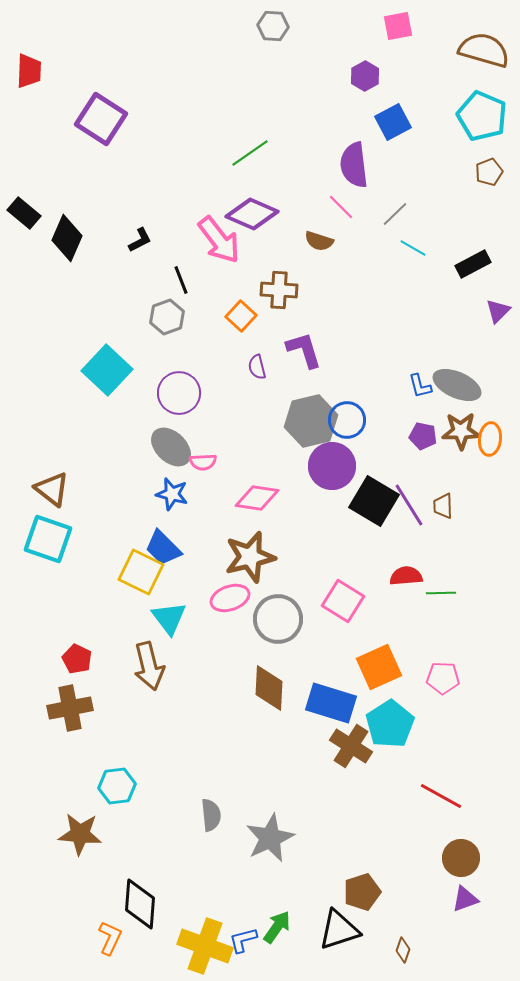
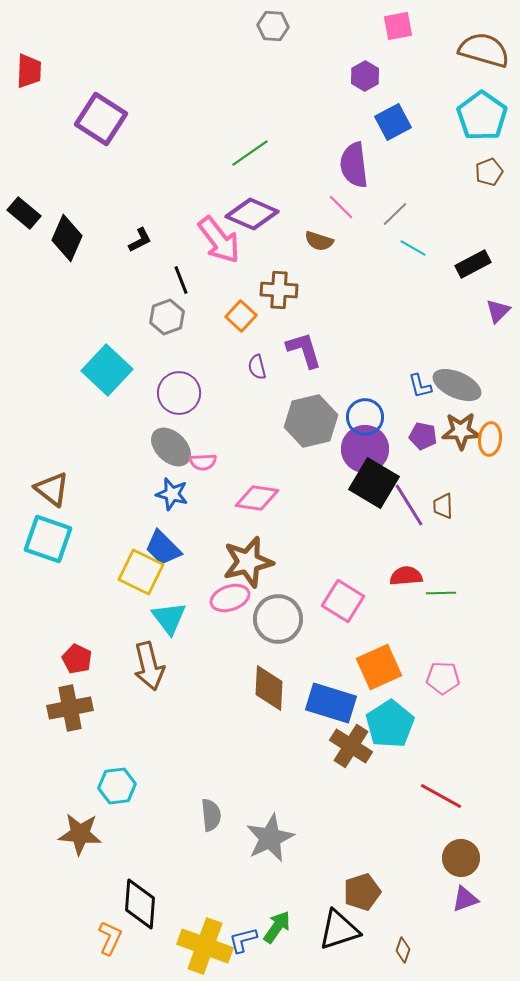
cyan pentagon at (482, 116): rotated 12 degrees clockwise
blue circle at (347, 420): moved 18 px right, 3 px up
purple circle at (332, 466): moved 33 px right, 17 px up
black square at (374, 501): moved 18 px up
brown star at (250, 557): moved 2 px left, 5 px down
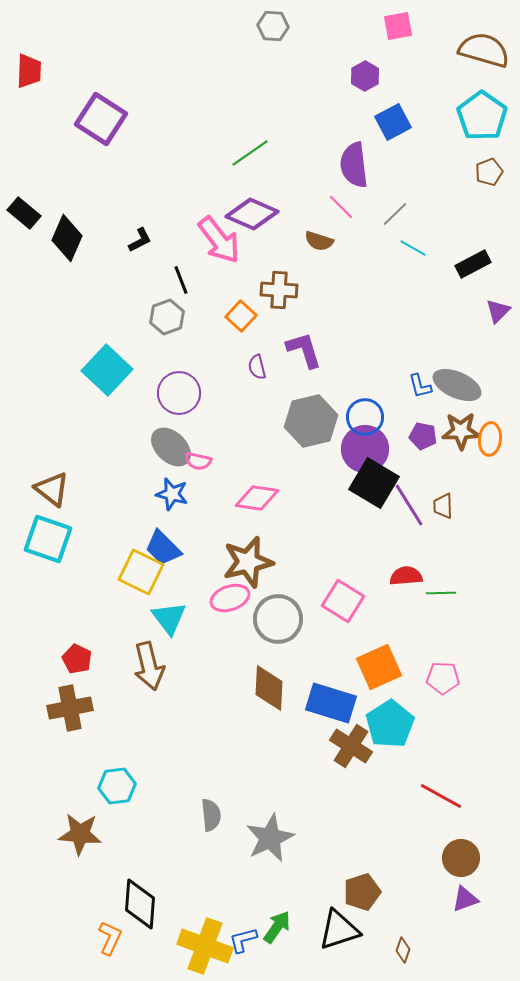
pink semicircle at (203, 462): moved 5 px left, 1 px up; rotated 16 degrees clockwise
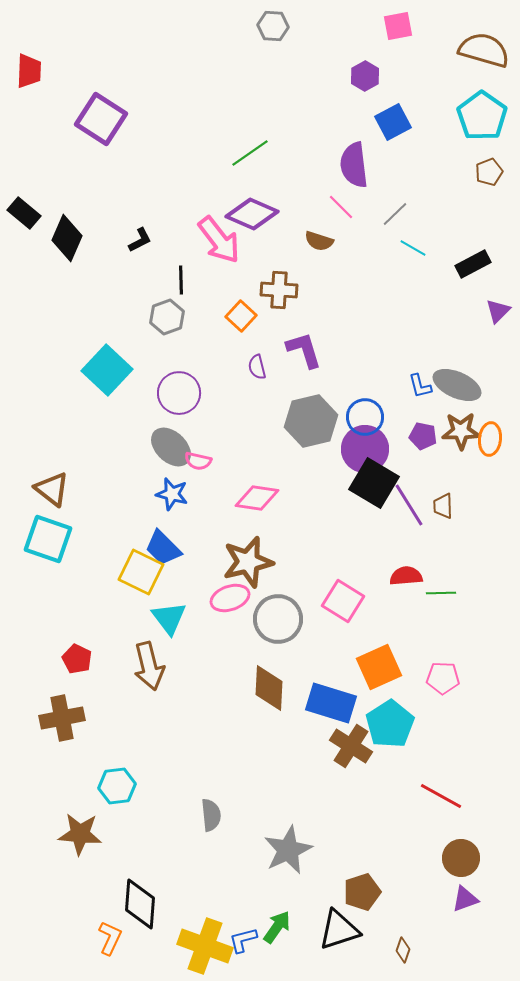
black line at (181, 280): rotated 20 degrees clockwise
brown cross at (70, 708): moved 8 px left, 10 px down
gray star at (270, 838): moved 18 px right, 12 px down
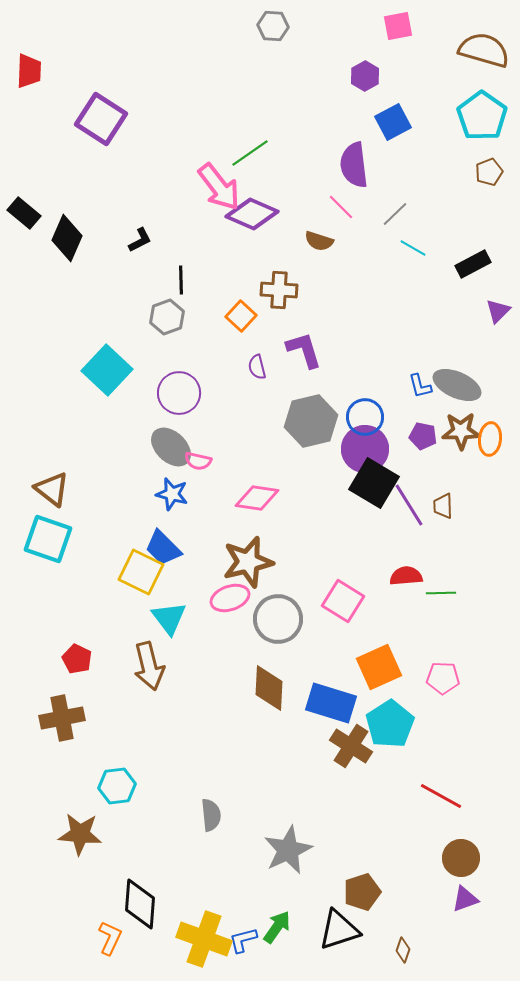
pink arrow at (219, 240): moved 53 px up
yellow cross at (205, 946): moved 1 px left, 7 px up
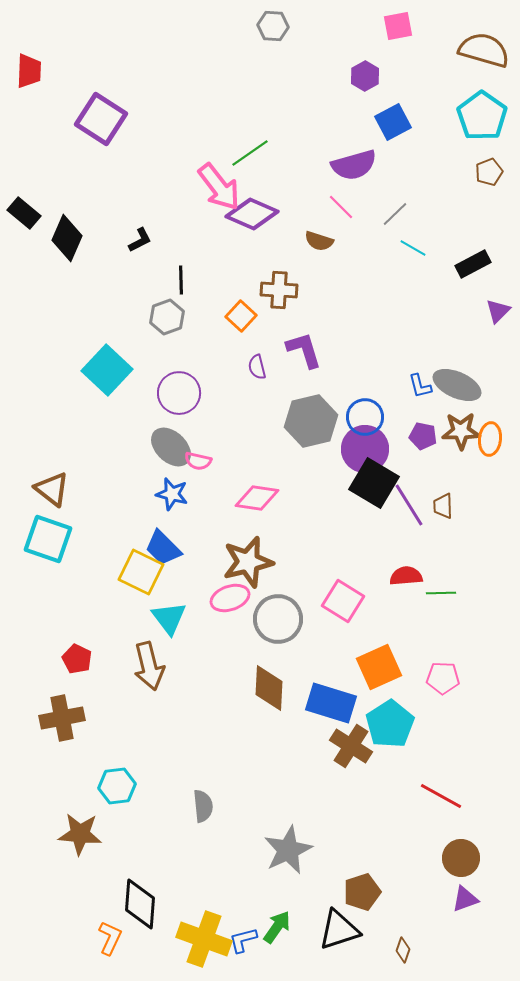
purple semicircle at (354, 165): rotated 99 degrees counterclockwise
gray semicircle at (211, 815): moved 8 px left, 9 px up
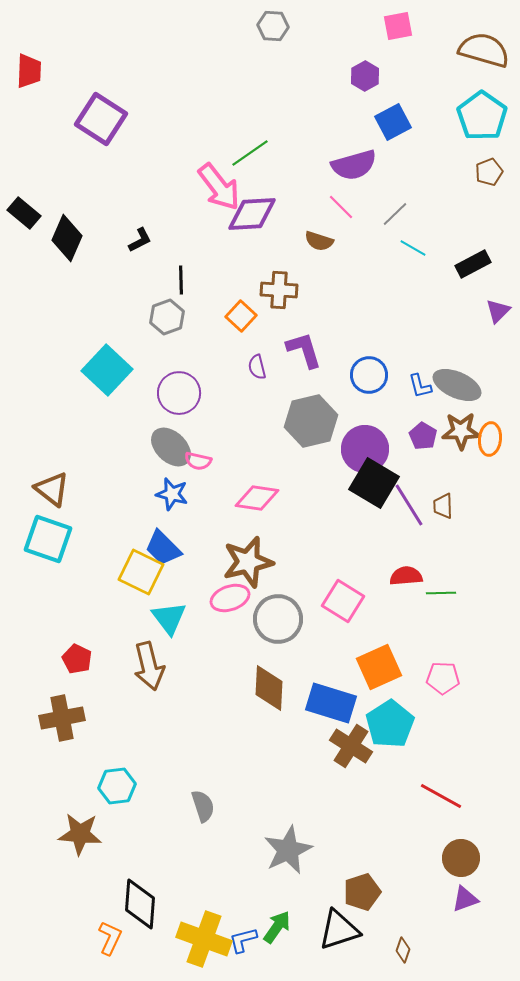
purple diamond at (252, 214): rotated 27 degrees counterclockwise
blue circle at (365, 417): moved 4 px right, 42 px up
purple pentagon at (423, 436): rotated 20 degrees clockwise
gray semicircle at (203, 806): rotated 12 degrees counterclockwise
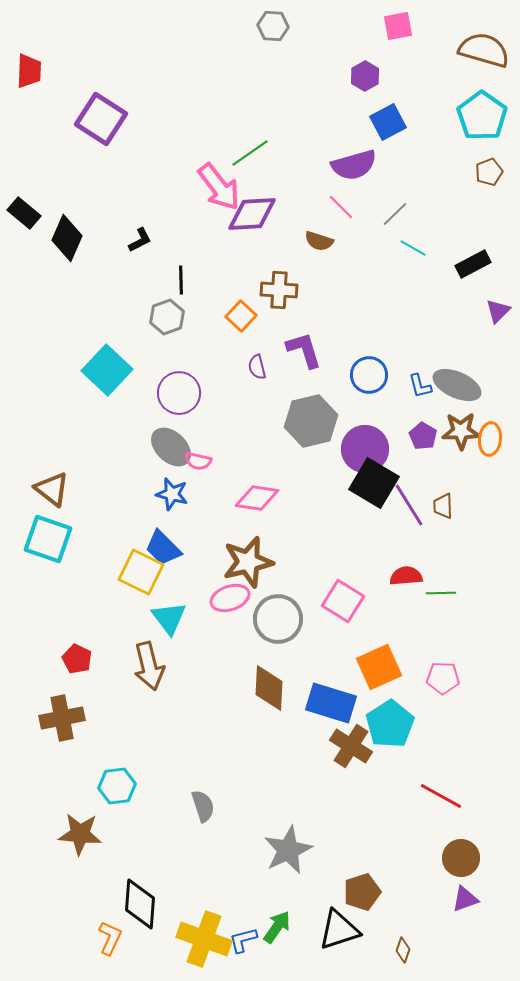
blue square at (393, 122): moved 5 px left
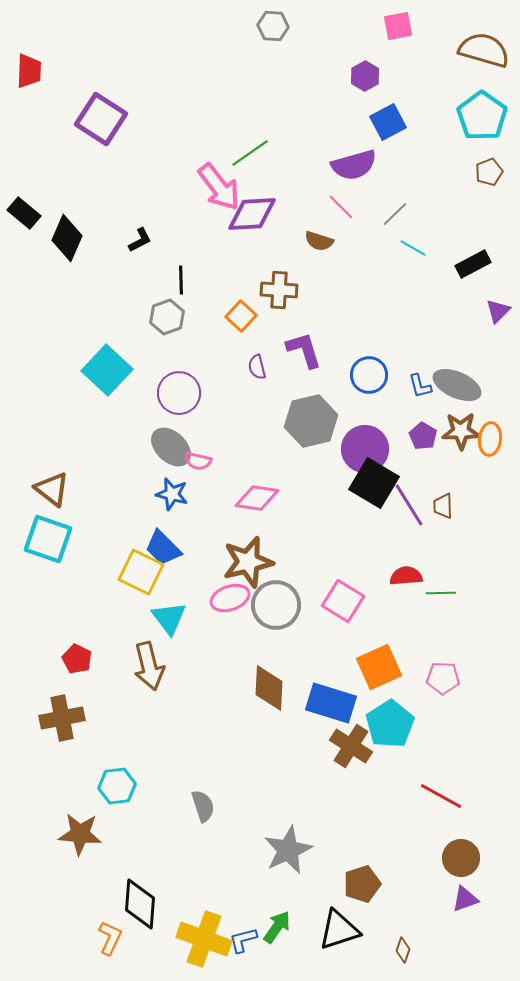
gray circle at (278, 619): moved 2 px left, 14 px up
brown pentagon at (362, 892): moved 8 px up
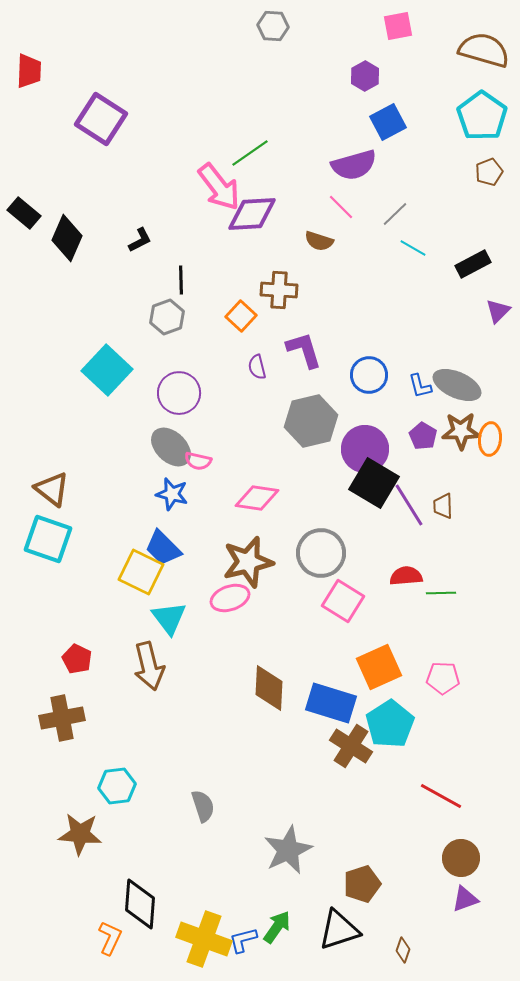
gray circle at (276, 605): moved 45 px right, 52 px up
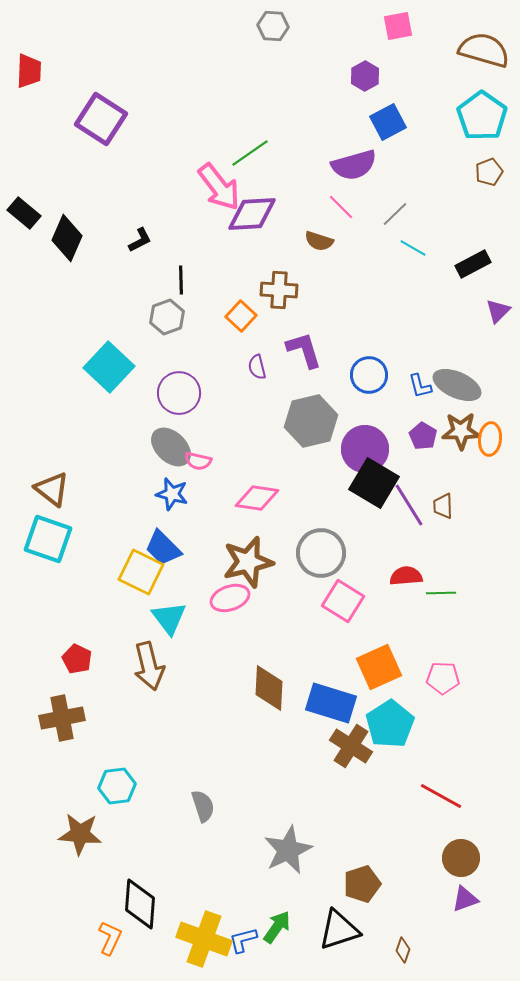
cyan square at (107, 370): moved 2 px right, 3 px up
